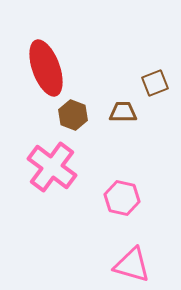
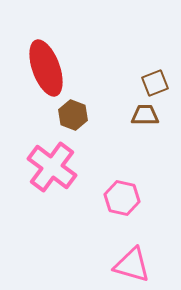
brown trapezoid: moved 22 px right, 3 px down
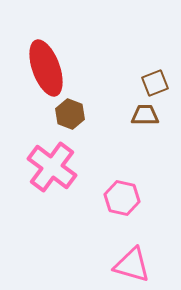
brown hexagon: moved 3 px left, 1 px up
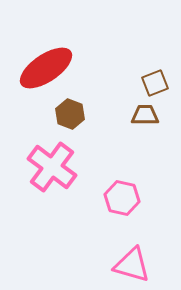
red ellipse: rotated 76 degrees clockwise
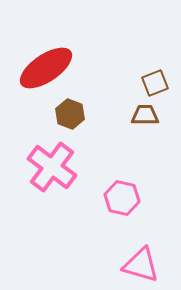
pink triangle: moved 9 px right
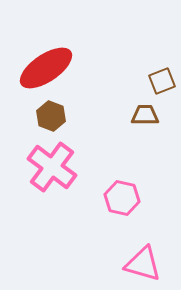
brown square: moved 7 px right, 2 px up
brown hexagon: moved 19 px left, 2 px down
pink triangle: moved 2 px right, 1 px up
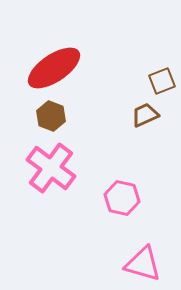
red ellipse: moved 8 px right
brown trapezoid: rotated 24 degrees counterclockwise
pink cross: moved 1 px left, 1 px down
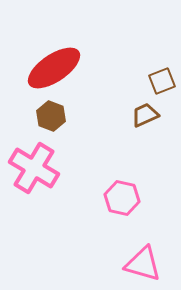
pink cross: moved 17 px left; rotated 6 degrees counterclockwise
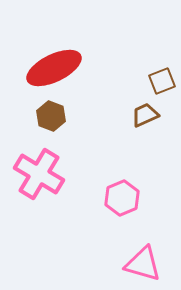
red ellipse: rotated 8 degrees clockwise
pink cross: moved 5 px right, 6 px down
pink hexagon: rotated 24 degrees clockwise
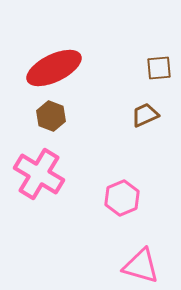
brown square: moved 3 px left, 13 px up; rotated 16 degrees clockwise
pink triangle: moved 2 px left, 2 px down
